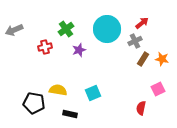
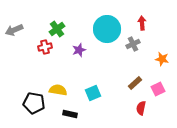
red arrow: rotated 56 degrees counterclockwise
green cross: moved 9 px left
gray cross: moved 2 px left, 3 px down
brown rectangle: moved 8 px left, 24 px down; rotated 16 degrees clockwise
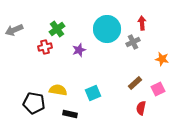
gray cross: moved 2 px up
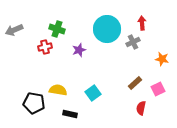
green cross: rotated 35 degrees counterclockwise
cyan square: rotated 14 degrees counterclockwise
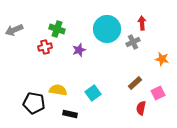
pink square: moved 4 px down
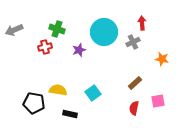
cyan circle: moved 3 px left, 3 px down
pink square: moved 8 px down; rotated 16 degrees clockwise
red semicircle: moved 7 px left
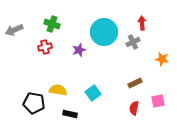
green cross: moved 5 px left, 5 px up
brown rectangle: rotated 16 degrees clockwise
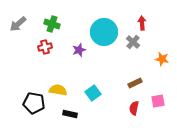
gray arrow: moved 4 px right, 6 px up; rotated 18 degrees counterclockwise
gray cross: rotated 24 degrees counterclockwise
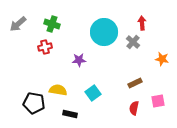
purple star: moved 10 px down; rotated 16 degrees clockwise
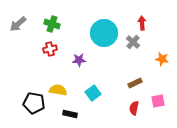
cyan circle: moved 1 px down
red cross: moved 5 px right, 2 px down
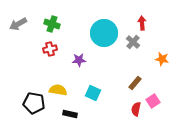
gray arrow: rotated 12 degrees clockwise
brown rectangle: rotated 24 degrees counterclockwise
cyan square: rotated 28 degrees counterclockwise
pink square: moved 5 px left; rotated 24 degrees counterclockwise
red semicircle: moved 2 px right, 1 px down
